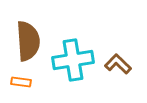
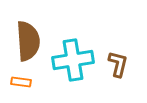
brown L-shape: rotated 60 degrees clockwise
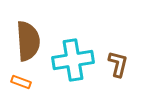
orange rectangle: rotated 12 degrees clockwise
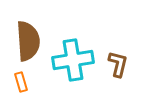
orange rectangle: rotated 54 degrees clockwise
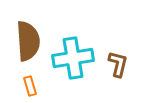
cyan cross: moved 2 px up
orange rectangle: moved 9 px right, 4 px down
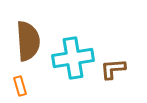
brown L-shape: moved 5 px left, 5 px down; rotated 108 degrees counterclockwise
orange rectangle: moved 10 px left
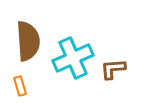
cyan cross: rotated 15 degrees counterclockwise
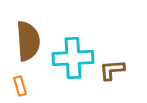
cyan cross: rotated 21 degrees clockwise
brown L-shape: moved 1 px left, 1 px down
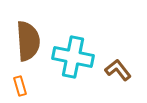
cyan cross: moved 1 px up; rotated 15 degrees clockwise
brown L-shape: moved 6 px right; rotated 56 degrees clockwise
